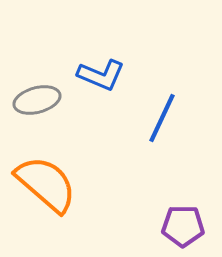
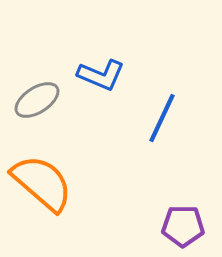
gray ellipse: rotated 18 degrees counterclockwise
orange semicircle: moved 4 px left, 1 px up
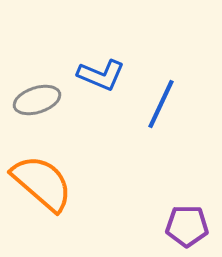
gray ellipse: rotated 15 degrees clockwise
blue line: moved 1 px left, 14 px up
purple pentagon: moved 4 px right
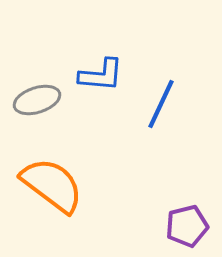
blue L-shape: rotated 18 degrees counterclockwise
orange semicircle: moved 10 px right, 2 px down; rotated 4 degrees counterclockwise
purple pentagon: rotated 15 degrees counterclockwise
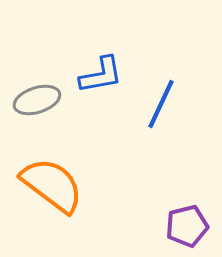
blue L-shape: rotated 15 degrees counterclockwise
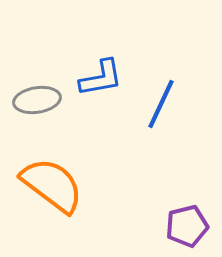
blue L-shape: moved 3 px down
gray ellipse: rotated 9 degrees clockwise
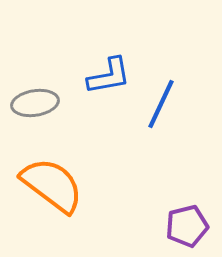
blue L-shape: moved 8 px right, 2 px up
gray ellipse: moved 2 px left, 3 px down
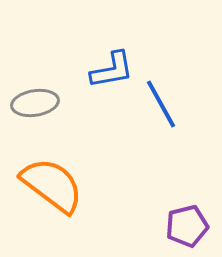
blue L-shape: moved 3 px right, 6 px up
blue line: rotated 54 degrees counterclockwise
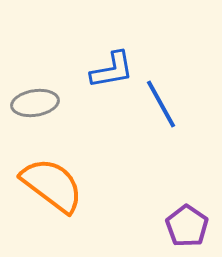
purple pentagon: rotated 24 degrees counterclockwise
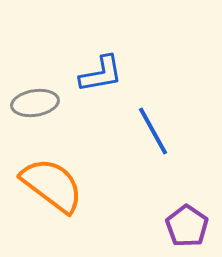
blue L-shape: moved 11 px left, 4 px down
blue line: moved 8 px left, 27 px down
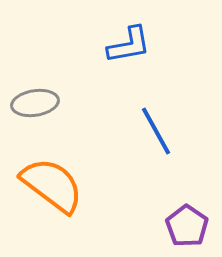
blue L-shape: moved 28 px right, 29 px up
blue line: moved 3 px right
